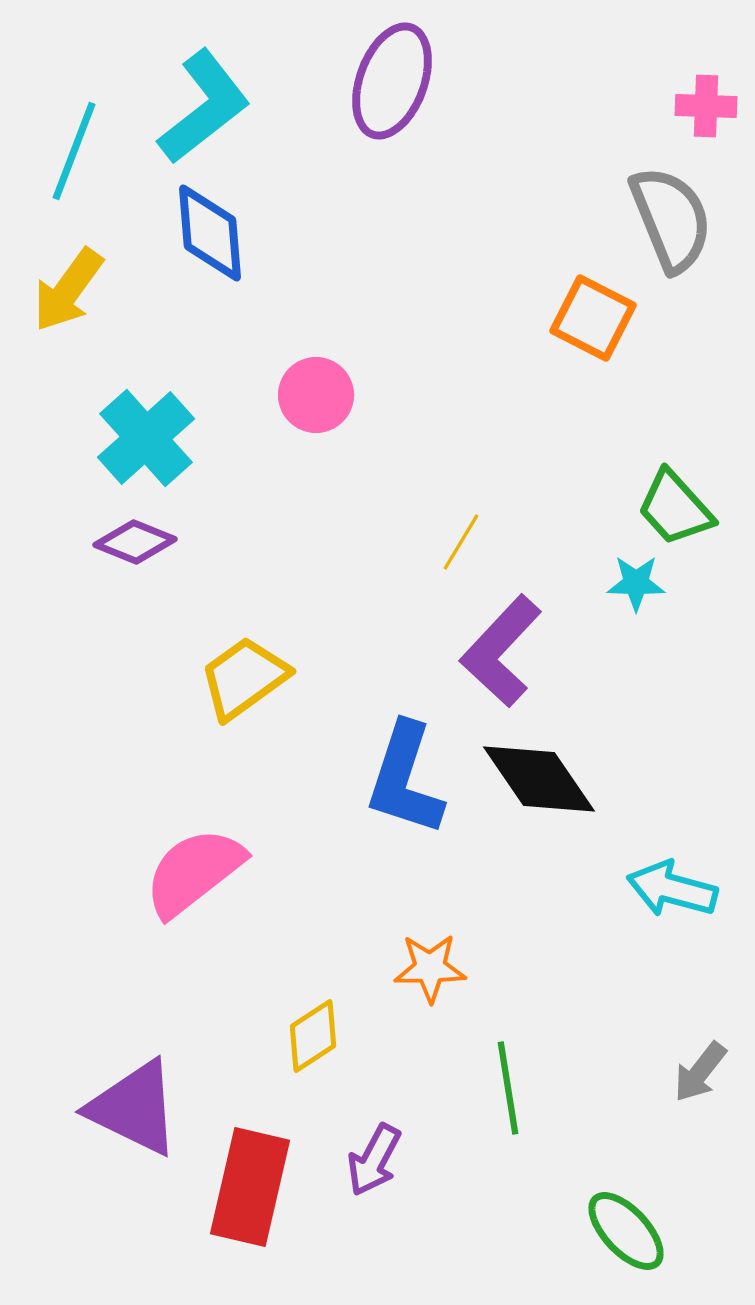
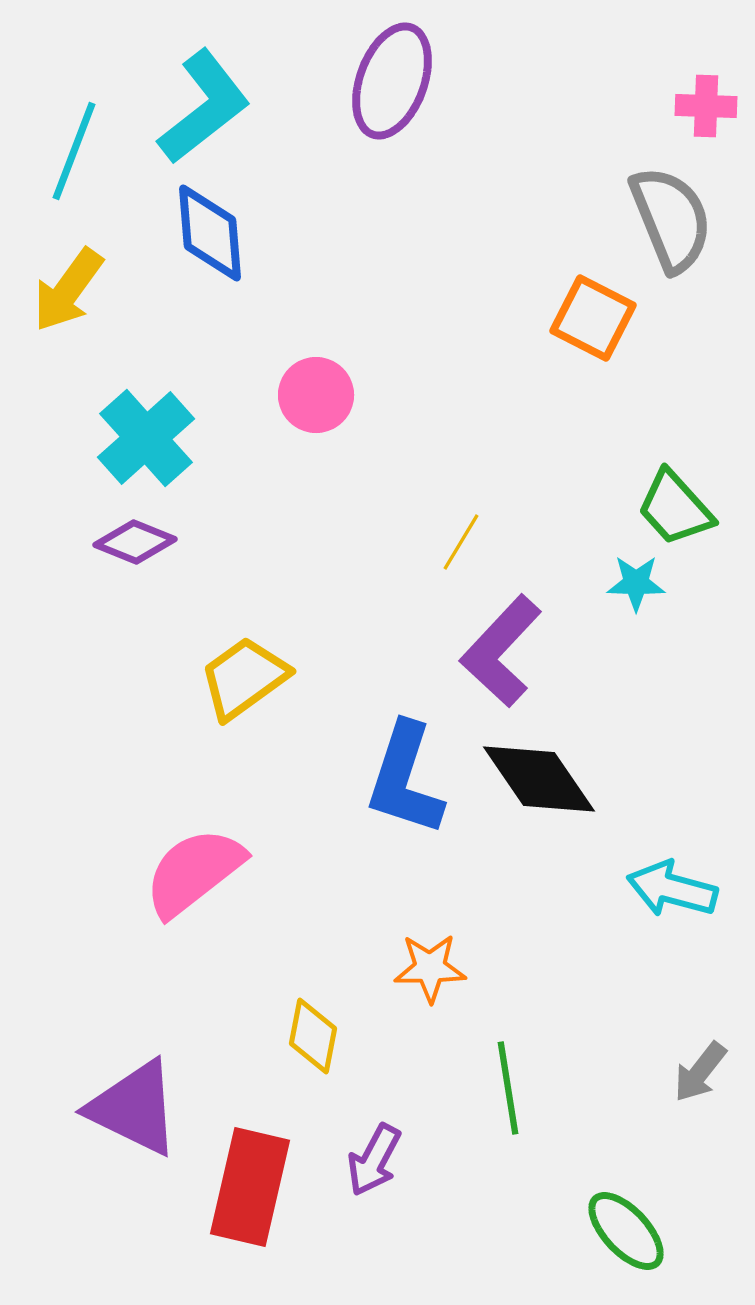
yellow diamond: rotated 46 degrees counterclockwise
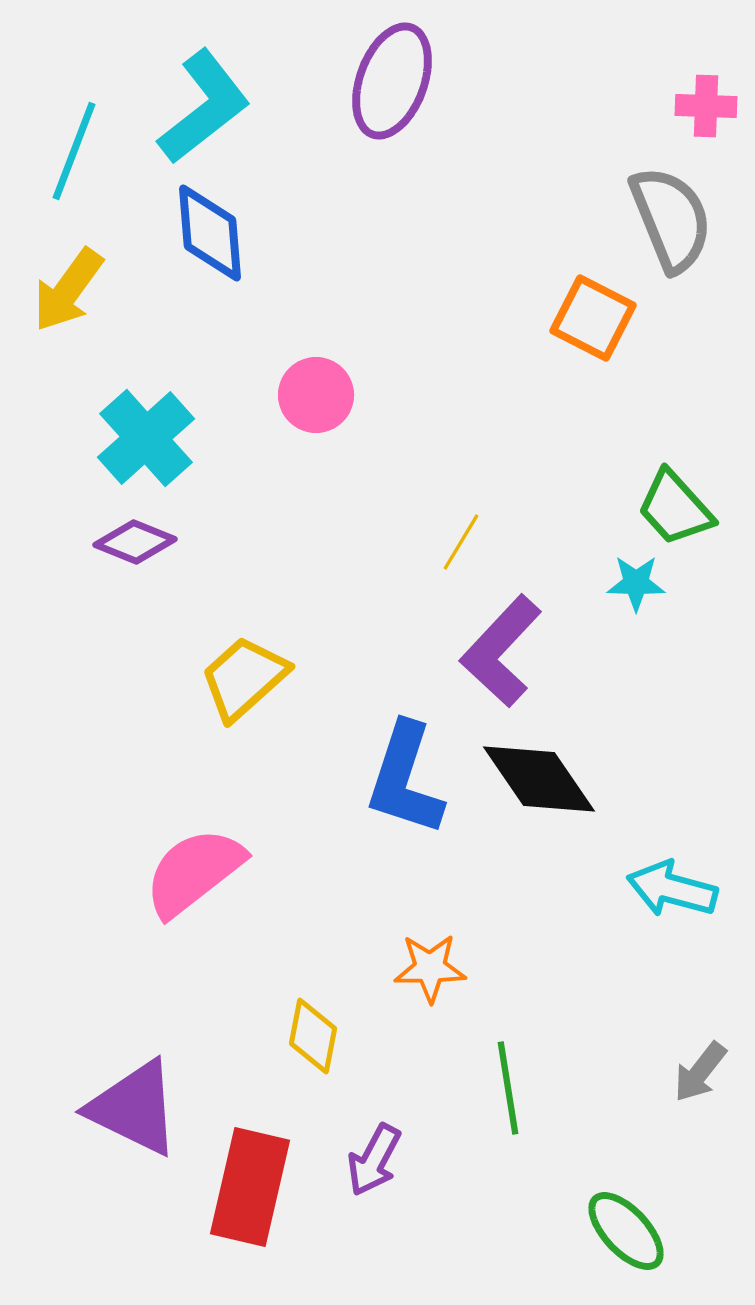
yellow trapezoid: rotated 6 degrees counterclockwise
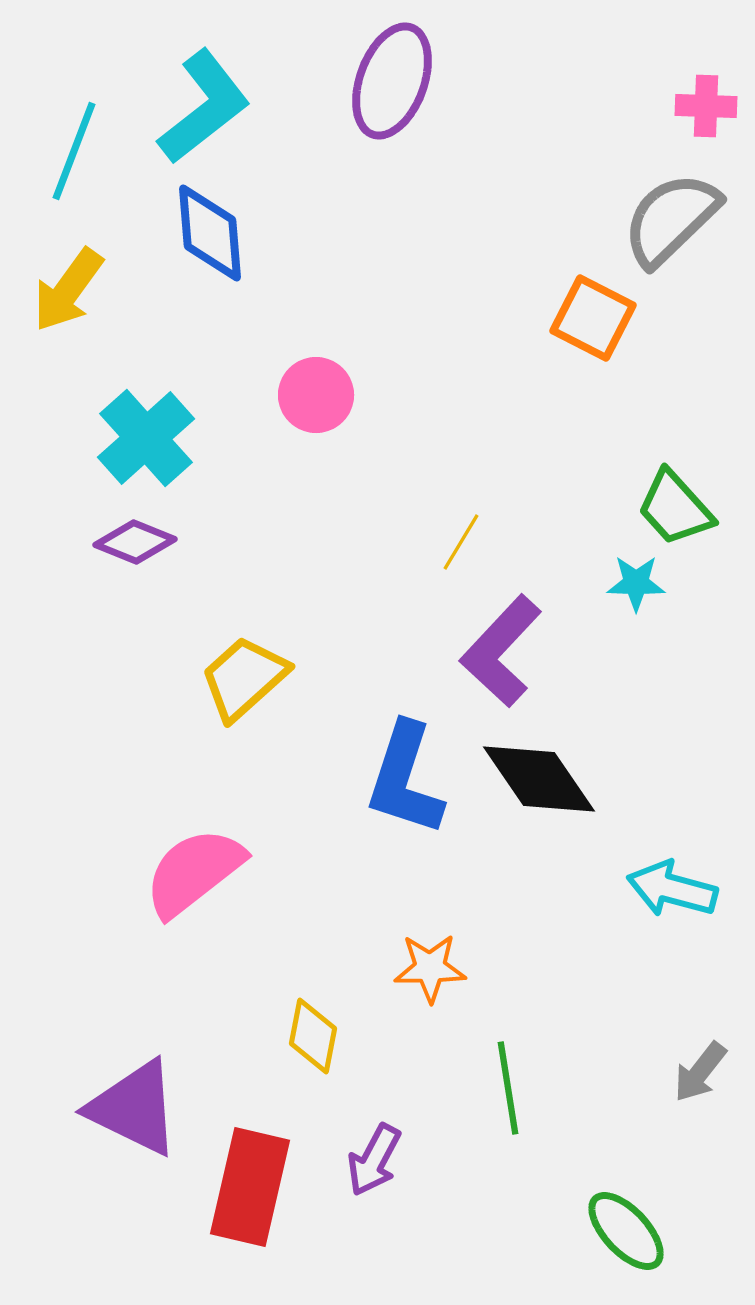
gray semicircle: rotated 112 degrees counterclockwise
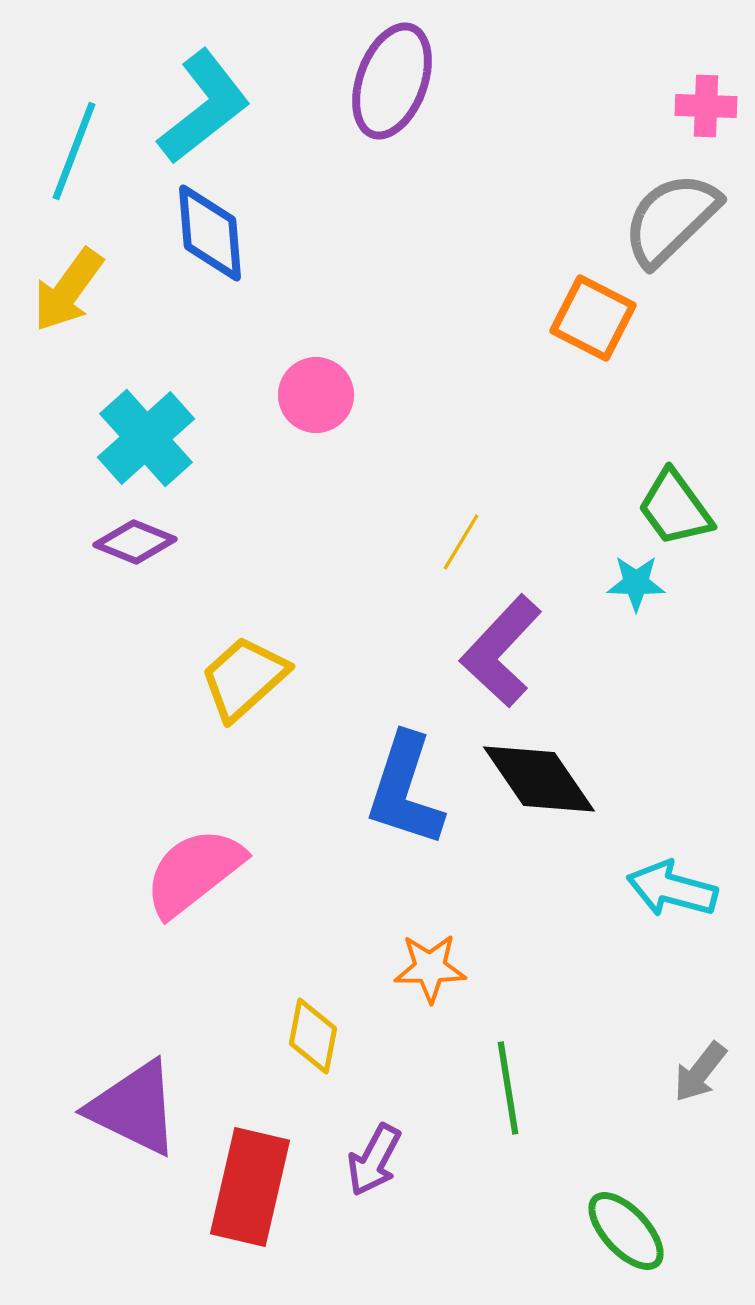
green trapezoid: rotated 6 degrees clockwise
blue L-shape: moved 11 px down
